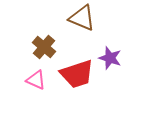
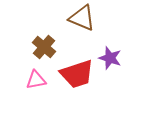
pink triangle: rotated 35 degrees counterclockwise
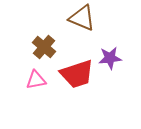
purple star: rotated 25 degrees counterclockwise
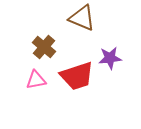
red trapezoid: moved 2 px down
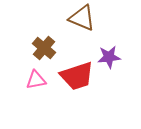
brown cross: moved 1 px down
purple star: moved 1 px left, 1 px up
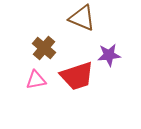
purple star: moved 2 px up
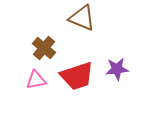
purple star: moved 8 px right, 14 px down
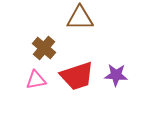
brown triangle: moved 2 px left; rotated 24 degrees counterclockwise
purple star: moved 1 px left, 6 px down; rotated 10 degrees clockwise
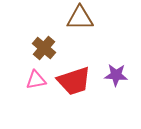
red trapezoid: moved 3 px left, 5 px down
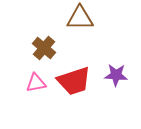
pink triangle: moved 3 px down
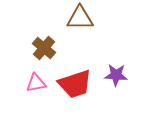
red trapezoid: moved 1 px right, 3 px down
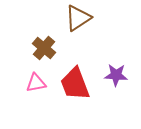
brown triangle: moved 2 px left; rotated 32 degrees counterclockwise
red trapezoid: rotated 87 degrees clockwise
